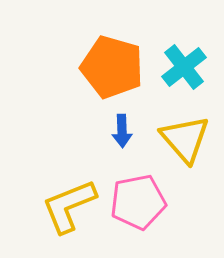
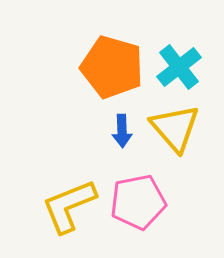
cyan cross: moved 5 px left
yellow triangle: moved 10 px left, 11 px up
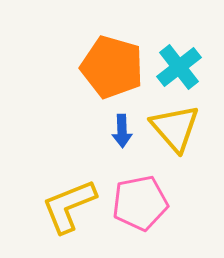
pink pentagon: moved 2 px right, 1 px down
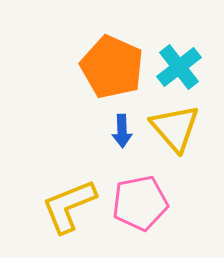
orange pentagon: rotated 8 degrees clockwise
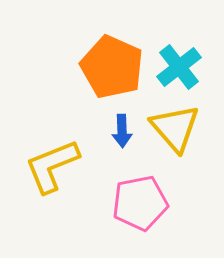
yellow L-shape: moved 17 px left, 40 px up
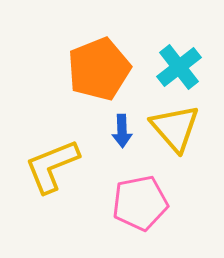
orange pentagon: moved 13 px left, 2 px down; rotated 26 degrees clockwise
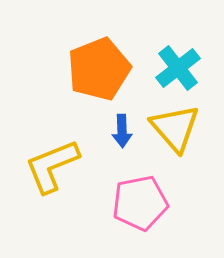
cyan cross: moved 1 px left, 1 px down
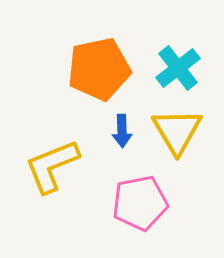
orange pentagon: rotated 10 degrees clockwise
yellow triangle: moved 2 px right, 3 px down; rotated 10 degrees clockwise
